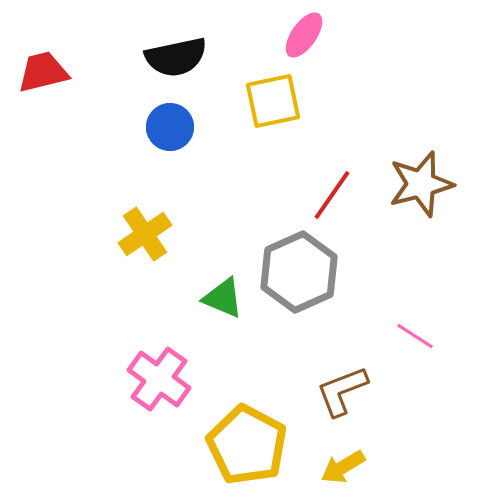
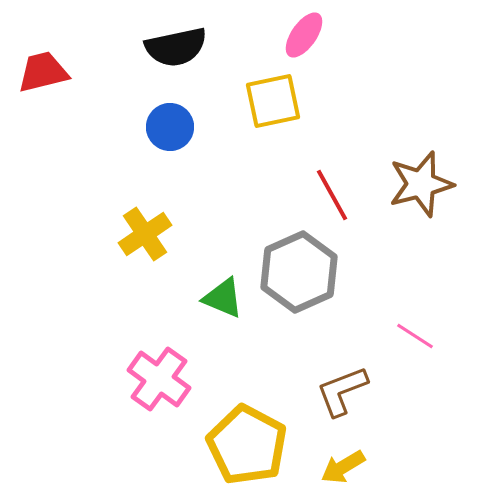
black semicircle: moved 10 px up
red line: rotated 64 degrees counterclockwise
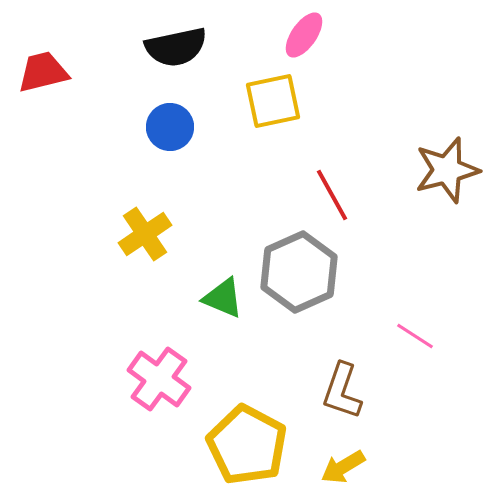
brown star: moved 26 px right, 14 px up
brown L-shape: rotated 50 degrees counterclockwise
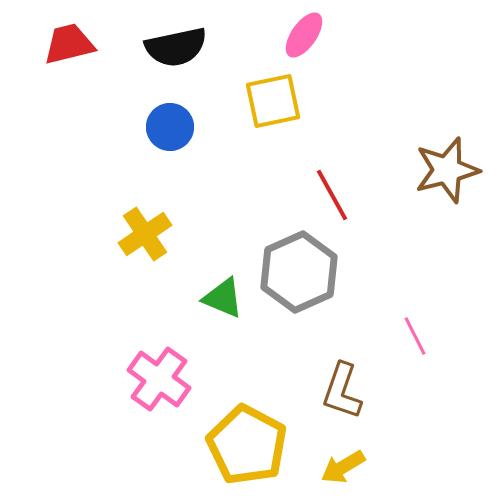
red trapezoid: moved 26 px right, 28 px up
pink line: rotated 30 degrees clockwise
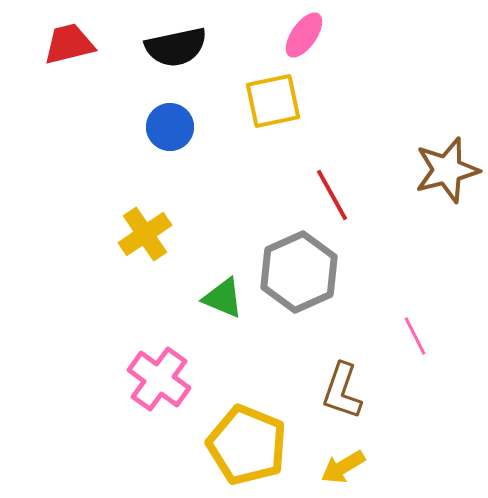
yellow pentagon: rotated 6 degrees counterclockwise
